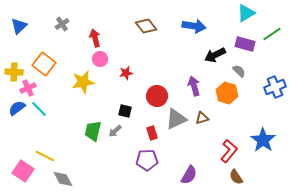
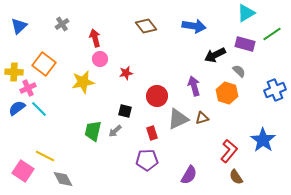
blue cross: moved 3 px down
gray triangle: moved 2 px right
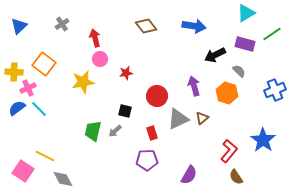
brown triangle: rotated 24 degrees counterclockwise
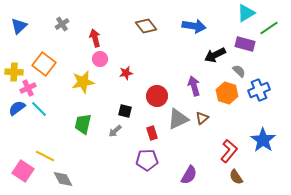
green line: moved 3 px left, 6 px up
blue cross: moved 16 px left
green trapezoid: moved 10 px left, 7 px up
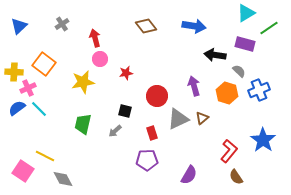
black arrow: rotated 35 degrees clockwise
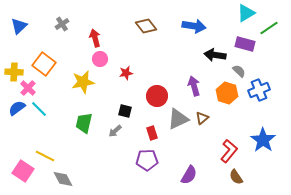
pink cross: rotated 21 degrees counterclockwise
green trapezoid: moved 1 px right, 1 px up
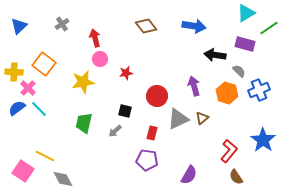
red rectangle: rotated 32 degrees clockwise
purple pentagon: rotated 10 degrees clockwise
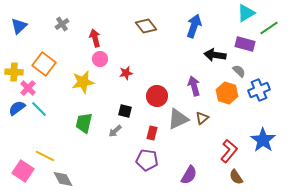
blue arrow: rotated 80 degrees counterclockwise
